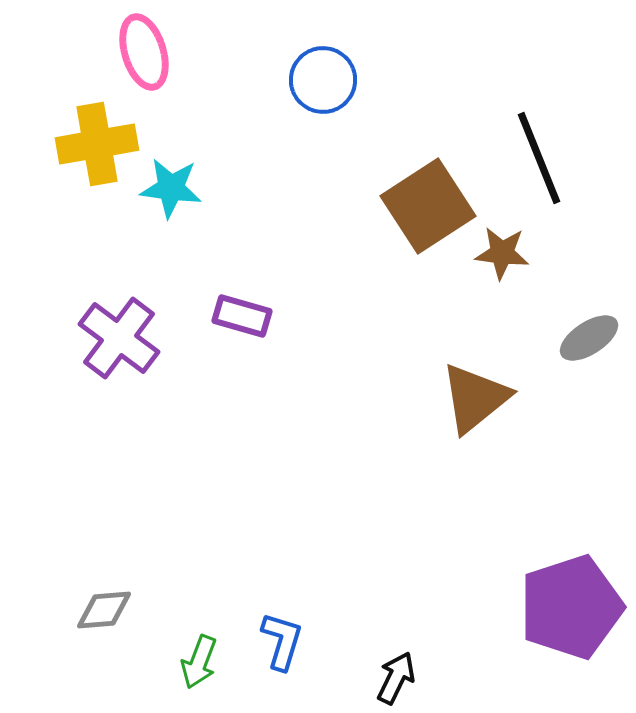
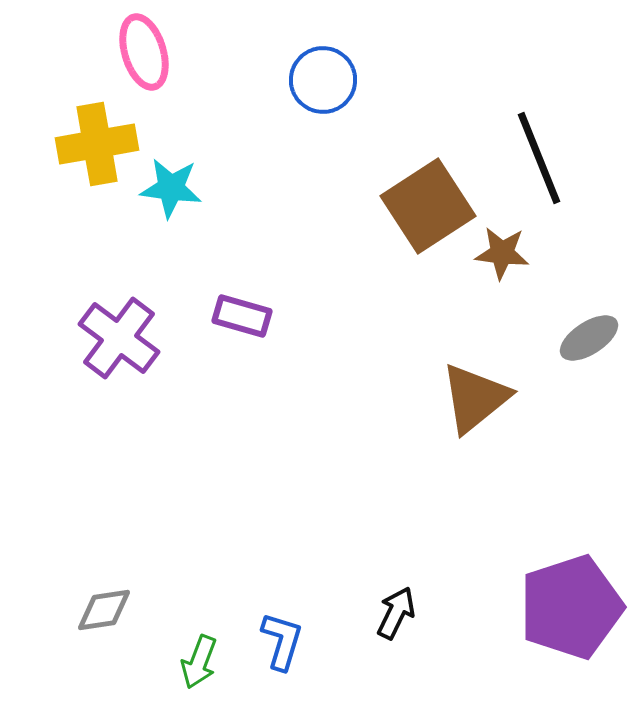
gray diamond: rotated 4 degrees counterclockwise
black arrow: moved 65 px up
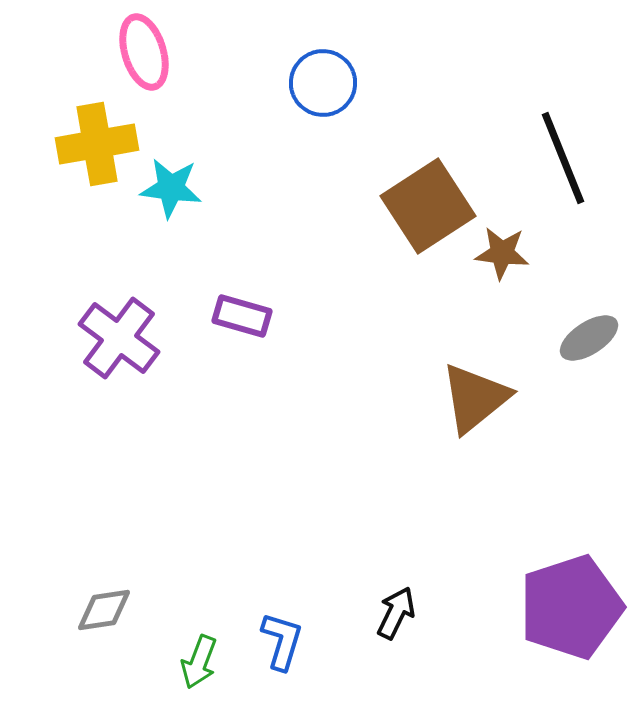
blue circle: moved 3 px down
black line: moved 24 px right
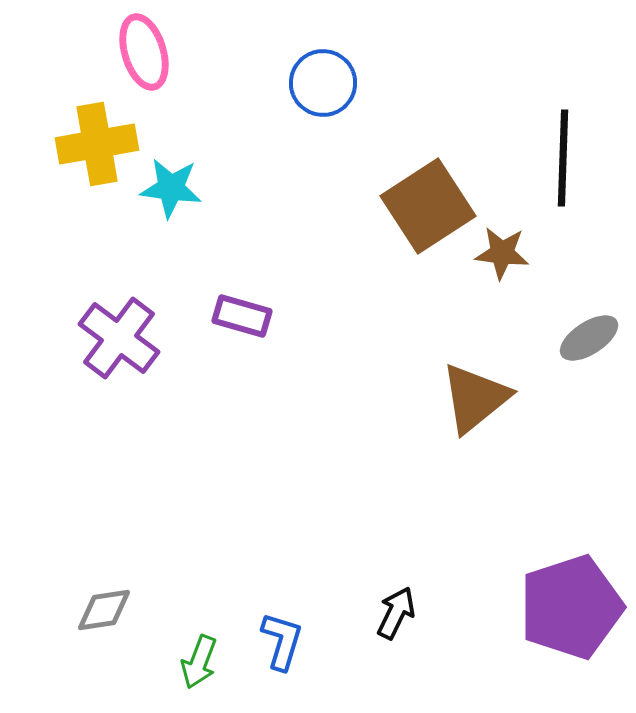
black line: rotated 24 degrees clockwise
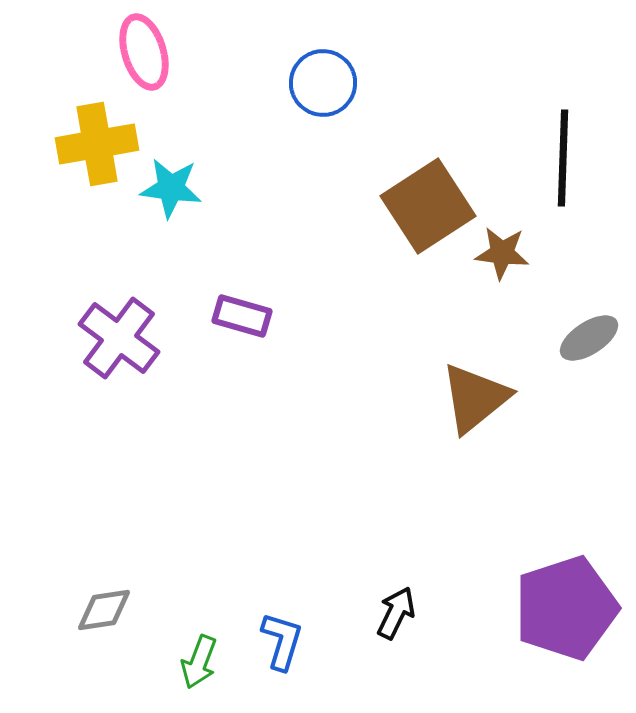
purple pentagon: moved 5 px left, 1 px down
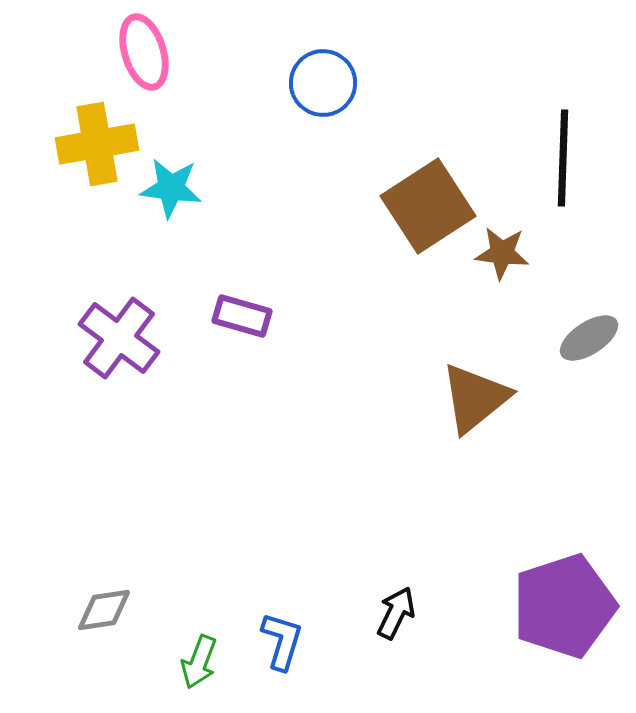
purple pentagon: moved 2 px left, 2 px up
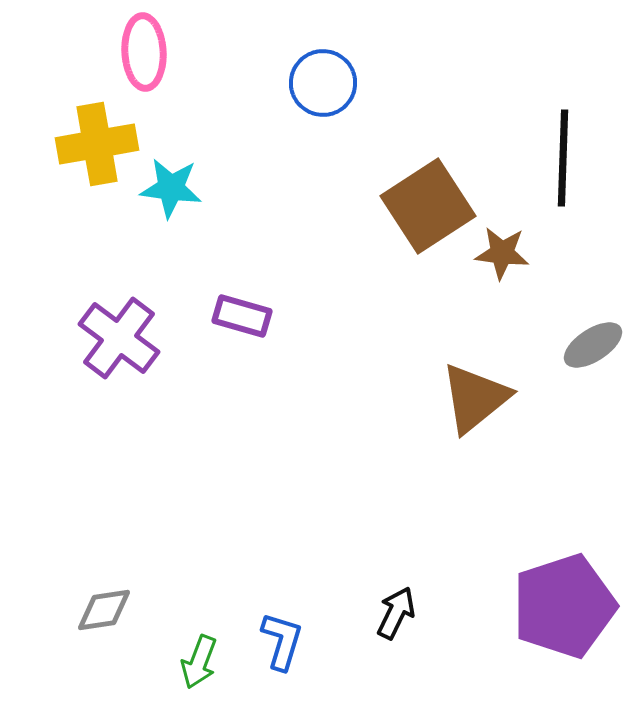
pink ellipse: rotated 14 degrees clockwise
gray ellipse: moved 4 px right, 7 px down
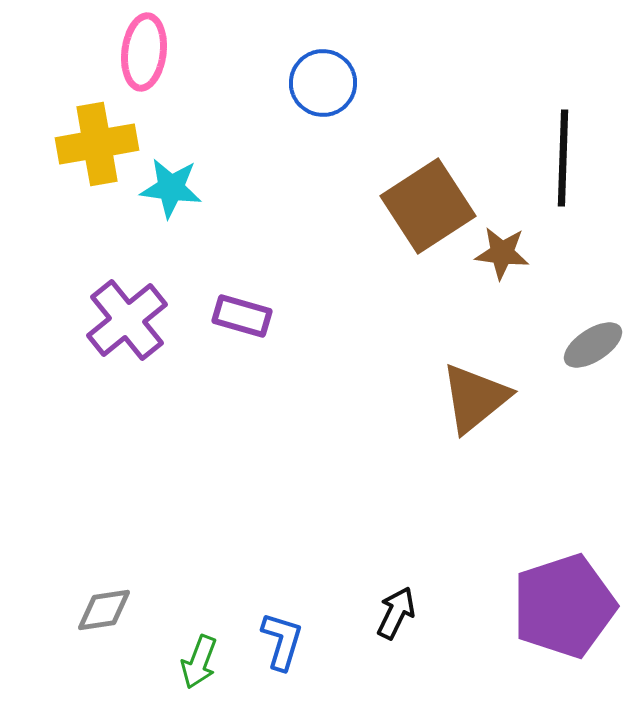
pink ellipse: rotated 10 degrees clockwise
purple cross: moved 8 px right, 18 px up; rotated 14 degrees clockwise
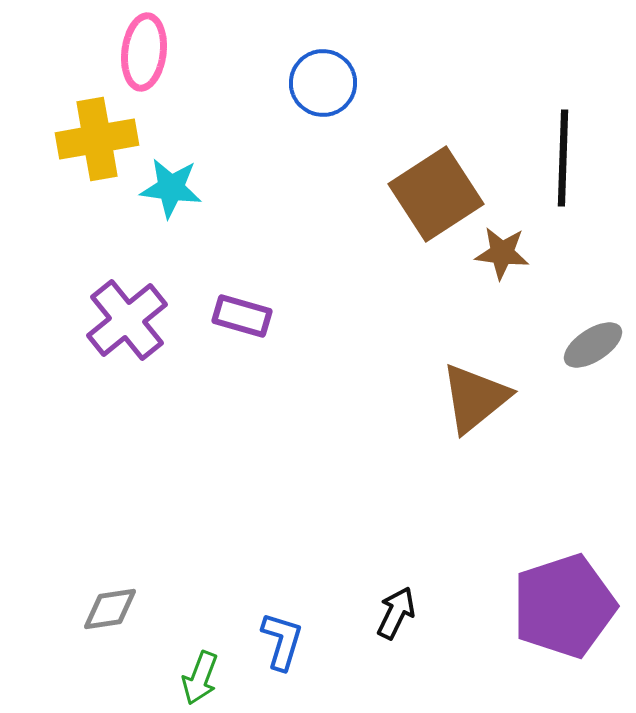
yellow cross: moved 5 px up
brown square: moved 8 px right, 12 px up
gray diamond: moved 6 px right, 1 px up
green arrow: moved 1 px right, 16 px down
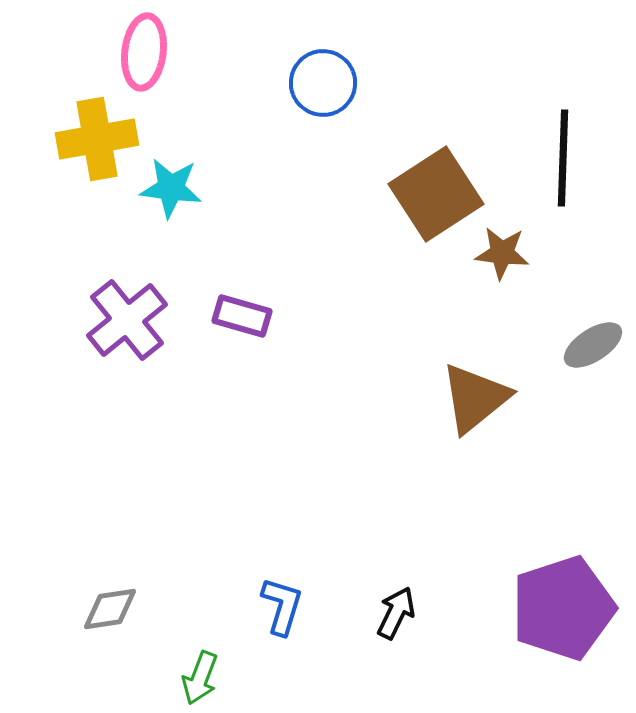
purple pentagon: moved 1 px left, 2 px down
blue L-shape: moved 35 px up
